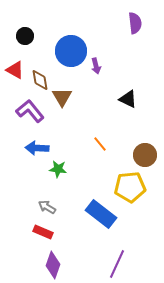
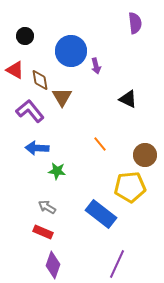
green star: moved 1 px left, 2 px down
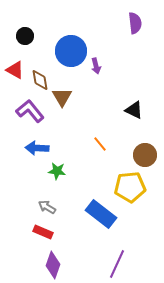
black triangle: moved 6 px right, 11 px down
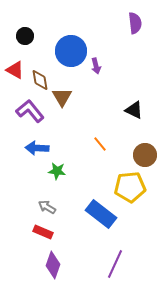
purple line: moved 2 px left
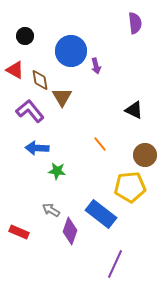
gray arrow: moved 4 px right, 3 px down
red rectangle: moved 24 px left
purple diamond: moved 17 px right, 34 px up
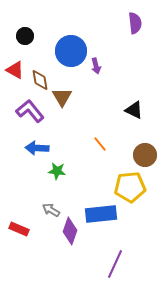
blue rectangle: rotated 44 degrees counterclockwise
red rectangle: moved 3 px up
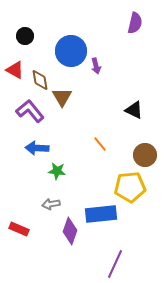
purple semicircle: rotated 20 degrees clockwise
gray arrow: moved 6 px up; rotated 42 degrees counterclockwise
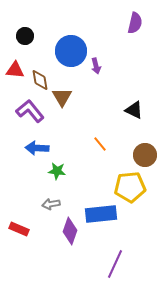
red triangle: rotated 24 degrees counterclockwise
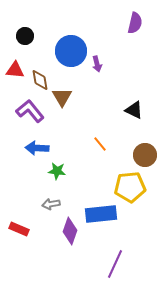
purple arrow: moved 1 px right, 2 px up
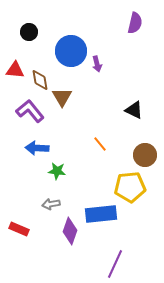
black circle: moved 4 px right, 4 px up
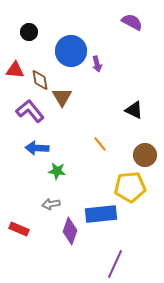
purple semicircle: moved 3 px left, 1 px up; rotated 75 degrees counterclockwise
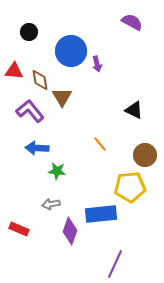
red triangle: moved 1 px left, 1 px down
